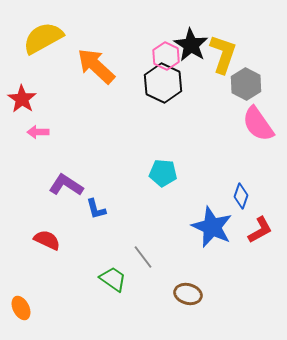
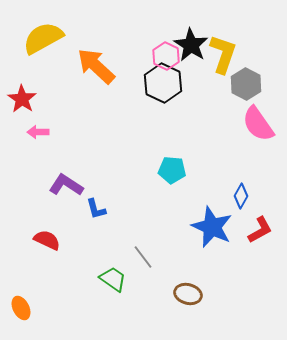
cyan pentagon: moved 9 px right, 3 px up
blue diamond: rotated 10 degrees clockwise
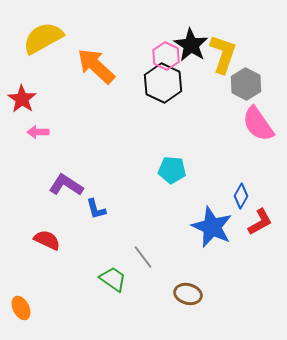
red L-shape: moved 8 px up
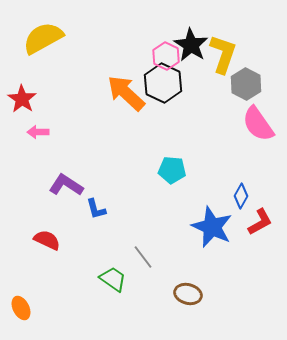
orange arrow: moved 30 px right, 27 px down
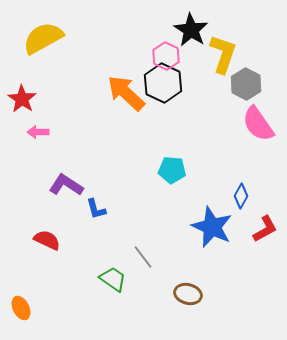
black star: moved 15 px up
red L-shape: moved 5 px right, 7 px down
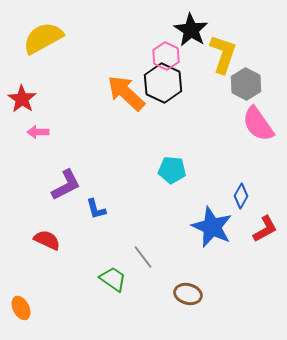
purple L-shape: rotated 120 degrees clockwise
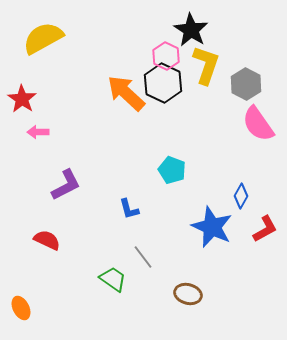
yellow L-shape: moved 17 px left, 11 px down
cyan pentagon: rotated 16 degrees clockwise
blue L-shape: moved 33 px right
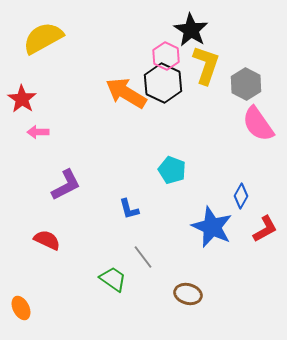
orange arrow: rotated 12 degrees counterclockwise
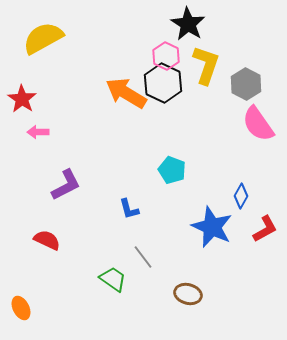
black star: moved 3 px left, 6 px up
